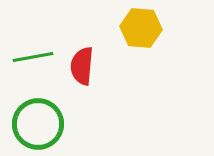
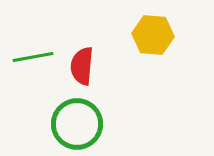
yellow hexagon: moved 12 px right, 7 px down
green circle: moved 39 px right
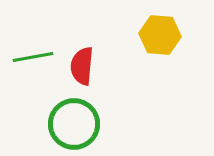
yellow hexagon: moved 7 px right
green circle: moved 3 px left
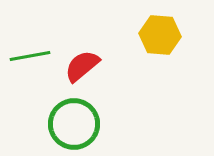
green line: moved 3 px left, 1 px up
red semicircle: rotated 45 degrees clockwise
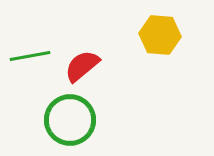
green circle: moved 4 px left, 4 px up
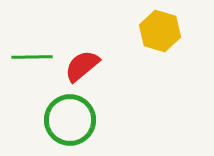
yellow hexagon: moved 4 px up; rotated 12 degrees clockwise
green line: moved 2 px right, 1 px down; rotated 9 degrees clockwise
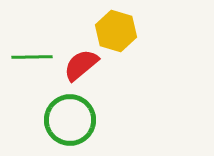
yellow hexagon: moved 44 px left
red semicircle: moved 1 px left, 1 px up
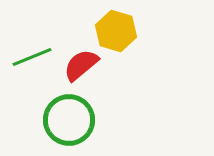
green line: rotated 21 degrees counterclockwise
green circle: moved 1 px left
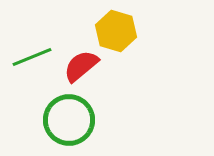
red semicircle: moved 1 px down
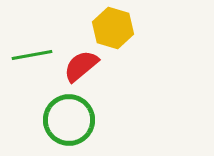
yellow hexagon: moved 3 px left, 3 px up
green line: moved 2 px up; rotated 12 degrees clockwise
